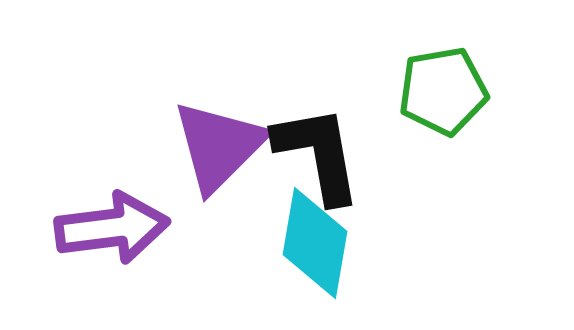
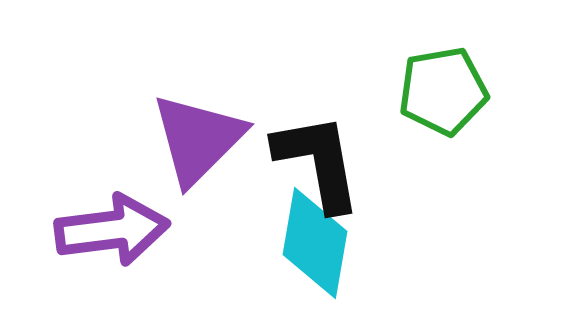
purple triangle: moved 21 px left, 7 px up
black L-shape: moved 8 px down
purple arrow: moved 2 px down
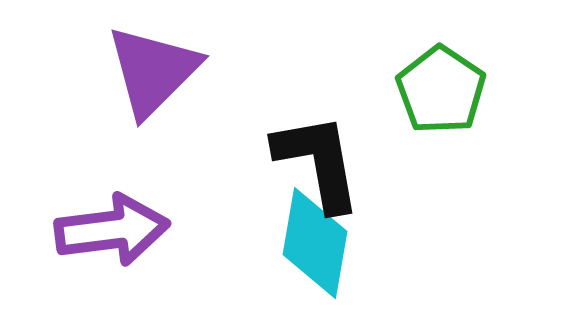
green pentagon: moved 2 px left, 1 px up; rotated 28 degrees counterclockwise
purple triangle: moved 45 px left, 68 px up
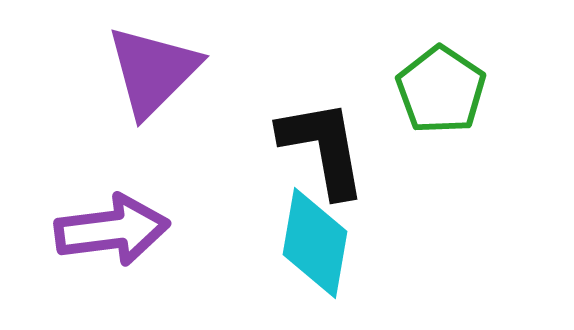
black L-shape: moved 5 px right, 14 px up
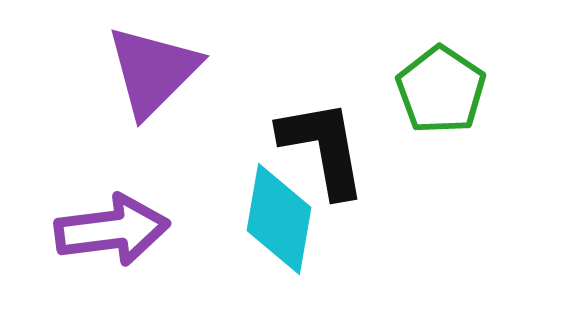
cyan diamond: moved 36 px left, 24 px up
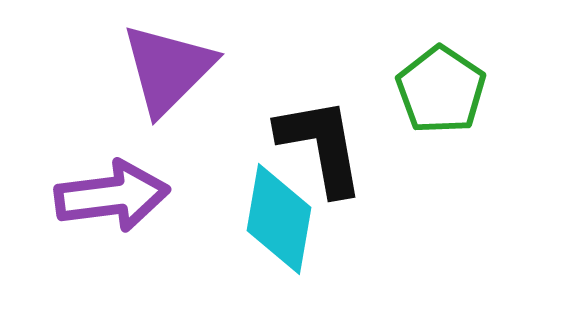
purple triangle: moved 15 px right, 2 px up
black L-shape: moved 2 px left, 2 px up
purple arrow: moved 34 px up
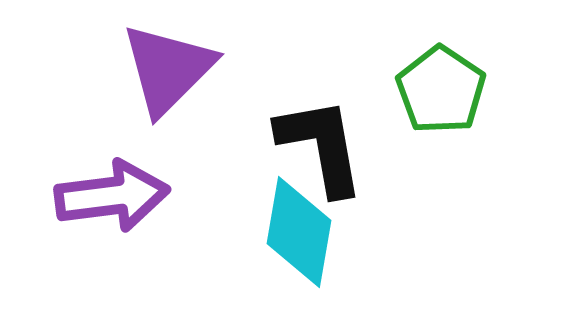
cyan diamond: moved 20 px right, 13 px down
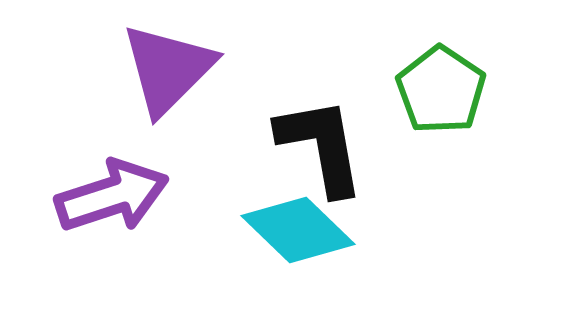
purple arrow: rotated 11 degrees counterclockwise
cyan diamond: moved 1 px left, 2 px up; rotated 56 degrees counterclockwise
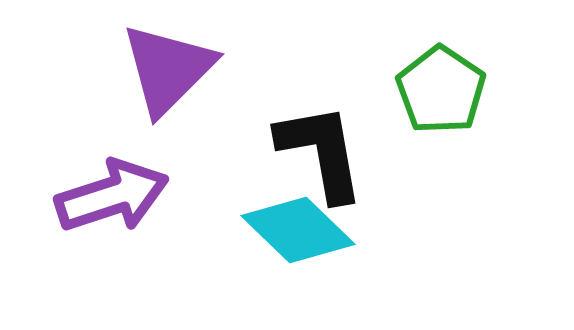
black L-shape: moved 6 px down
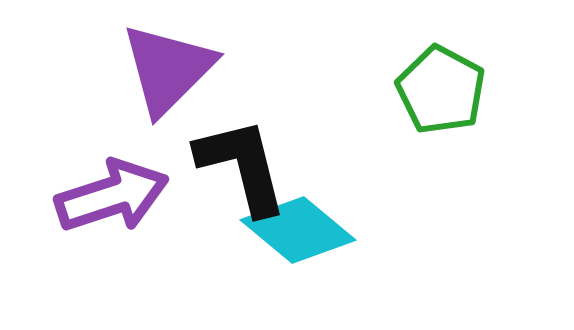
green pentagon: rotated 6 degrees counterclockwise
black L-shape: moved 79 px left, 14 px down; rotated 4 degrees counterclockwise
cyan diamond: rotated 4 degrees counterclockwise
